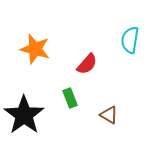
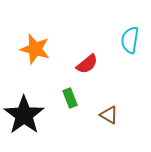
red semicircle: rotated 10 degrees clockwise
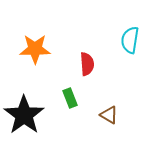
orange star: rotated 16 degrees counterclockwise
red semicircle: rotated 55 degrees counterclockwise
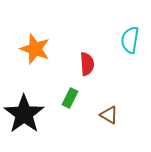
orange star: rotated 20 degrees clockwise
green rectangle: rotated 48 degrees clockwise
black star: moved 1 px up
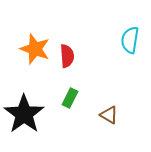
red semicircle: moved 20 px left, 8 px up
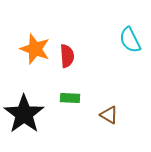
cyan semicircle: rotated 36 degrees counterclockwise
green rectangle: rotated 66 degrees clockwise
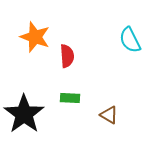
orange star: moved 12 px up
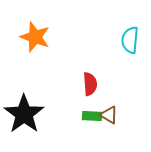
cyan semicircle: rotated 32 degrees clockwise
red semicircle: moved 23 px right, 28 px down
green rectangle: moved 22 px right, 18 px down
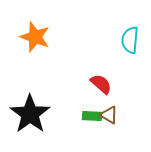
red semicircle: moved 11 px right; rotated 45 degrees counterclockwise
black star: moved 6 px right
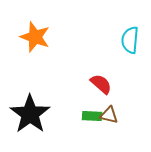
brown triangle: rotated 18 degrees counterclockwise
